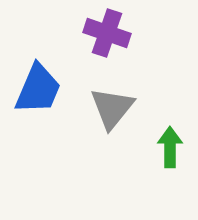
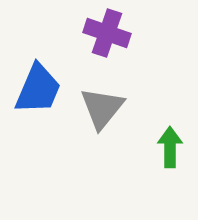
gray triangle: moved 10 px left
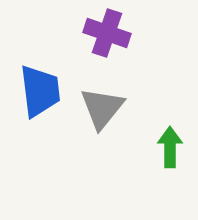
blue trapezoid: moved 2 px right, 2 px down; rotated 30 degrees counterclockwise
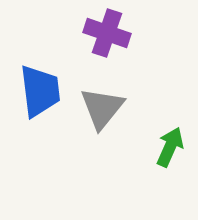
green arrow: rotated 24 degrees clockwise
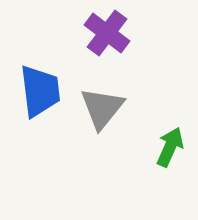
purple cross: rotated 18 degrees clockwise
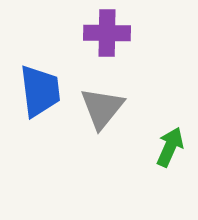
purple cross: rotated 36 degrees counterclockwise
